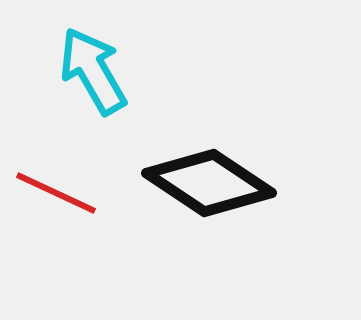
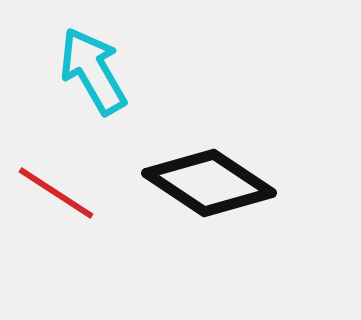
red line: rotated 8 degrees clockwise
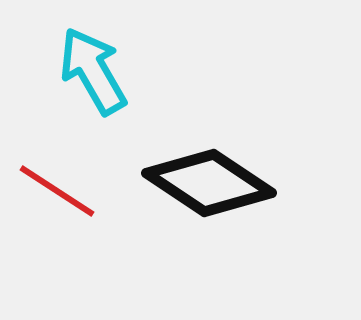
red line: moved 1 px right, 2 px up
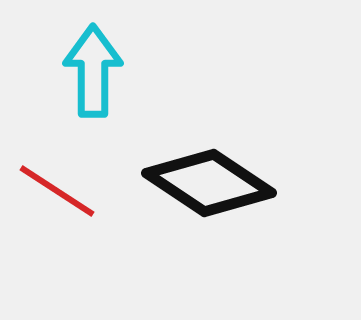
cyan arrow: rotated 30 degrees clockwise
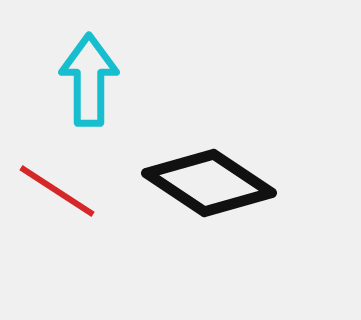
cyan arrow: moved 4 px left, 9 px down
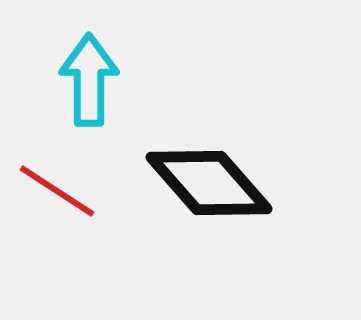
black diamond: rotated 15 degrees clockwise
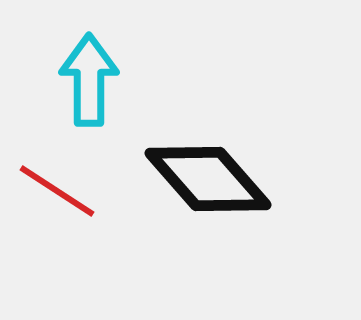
black diamond: moved 1 px left, 4 px up
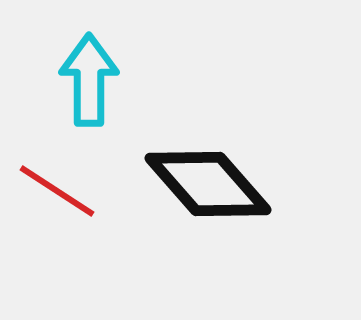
black diamond: moved 5 px down
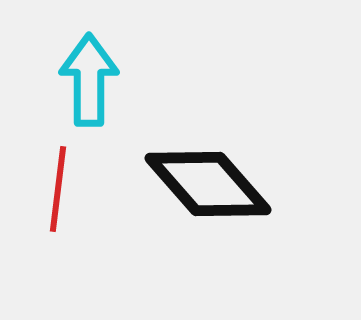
red line: moved 1 px right, 2 px up; rotated 64 degrees clockwise
